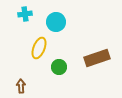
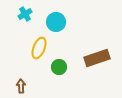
cyan cross: rotated 24 degrees counterclockwise
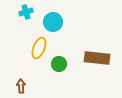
cyan cross: moved 1 px right, 2 px up; rotated 16 degrees clockwise
cyan circle: moved 3 px left
brown rectangle: rotated 25 degrees clockwise
green circle: moved 3 px up
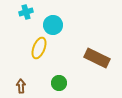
cyan circle: moved 3 px down
brown rectangle: rotated 20 degrees clockwise
green circle: moved 19 px down
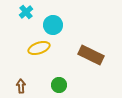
cyan cross: rotated 24 degrees counterclockwise
yellow ellipse: rotated 50 degrees clockwise
brown rectangle: moved 6 px left, 3 px up
green circle: moved 2 px down
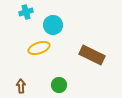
cyan cross: rotated 24 degrees clockwise
brown rectangle: moved 1 px right
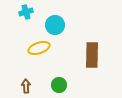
cyan circle: moved 2 px right
brown rectangle: rotated 65 degrees clockwise
brown arrow: moved 5 px right
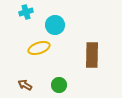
brown arrow: moved 1 px left, 1 px up; rotated 56 degrees counterclockwise
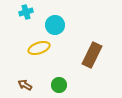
brown rectangle: rotated 25 degrees clockwise
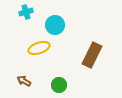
brown arrow: moved 1 px left, 4 px up
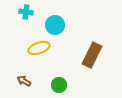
cyan cross: rotated 24 degrees clockwise
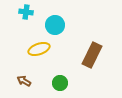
yellow ellipse: moved 1 px down
green circle: moved 1 px right, 2 px up
